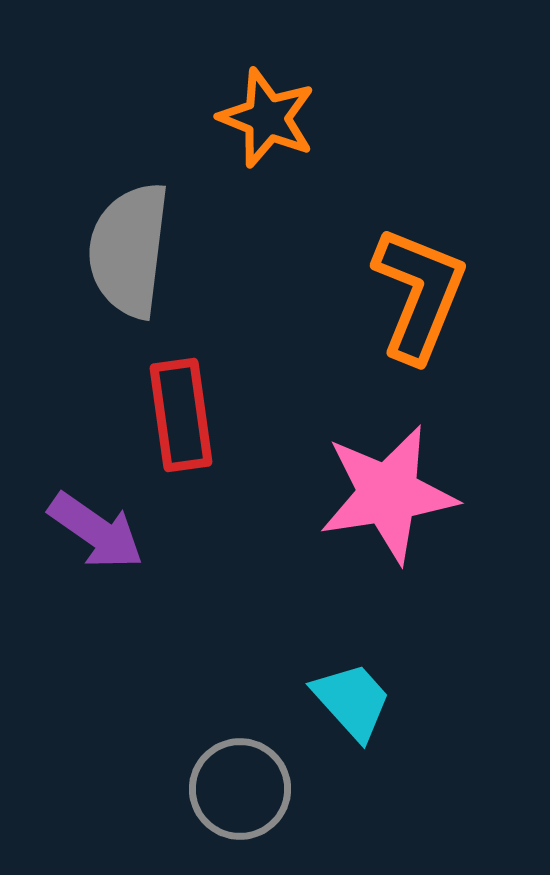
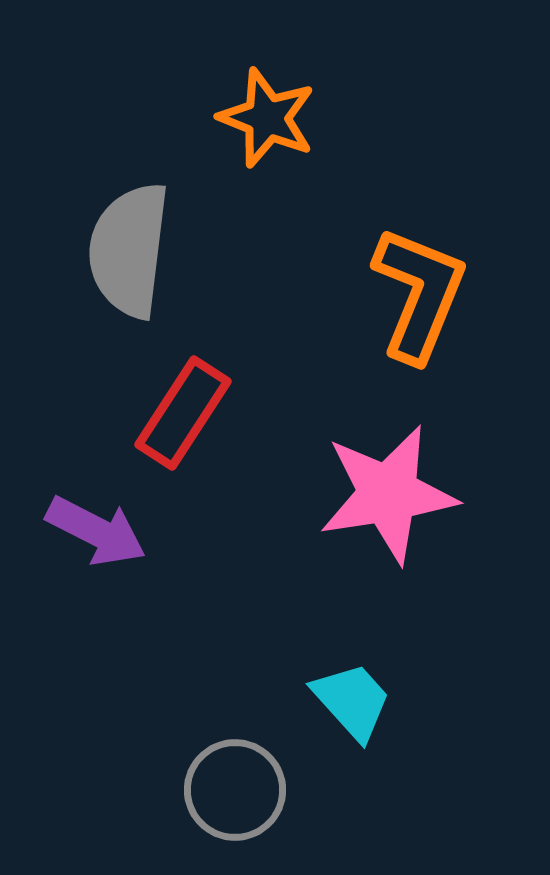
red rectangle: moved 2 px right, 2 px up; rotated 41 degrees clockwise
purple arrow: rotated 8 degrees counterclockwise
gray circle: moved 5 px left, 1 px down
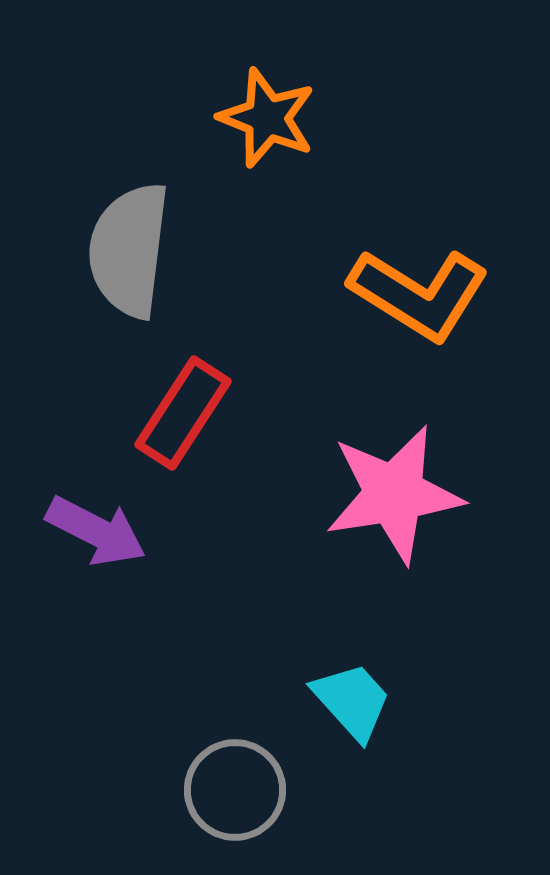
orange L-shape: rotated 100 degrees clockwise
pink star: moved 6 px right
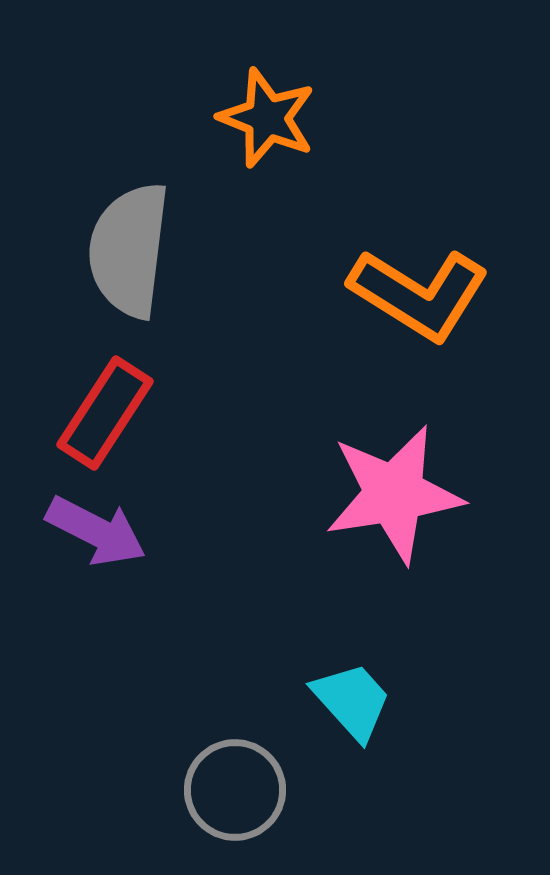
red rectangle: moved 78 px left
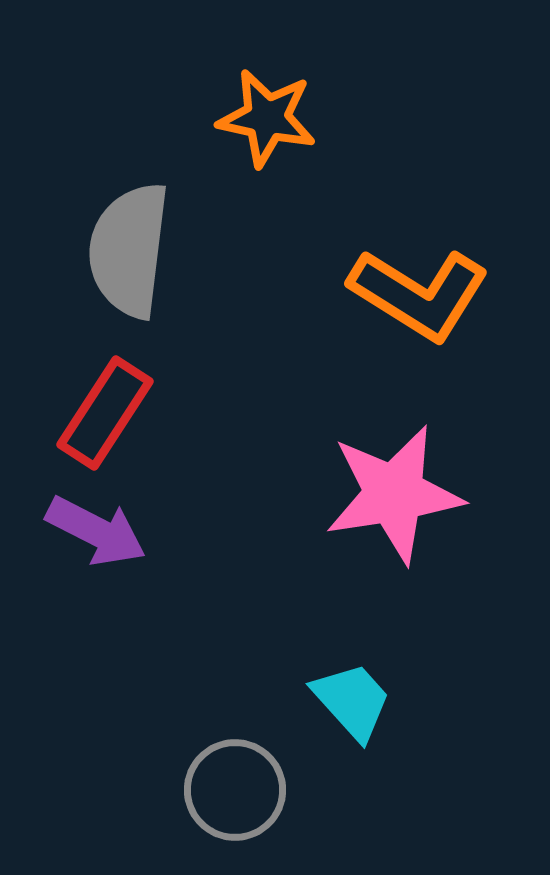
orange star: rotated 10 degrees counterclockwise
